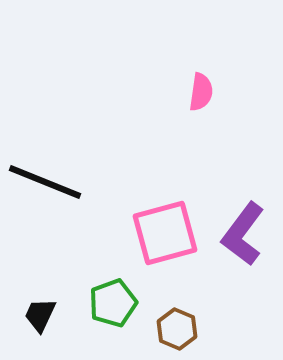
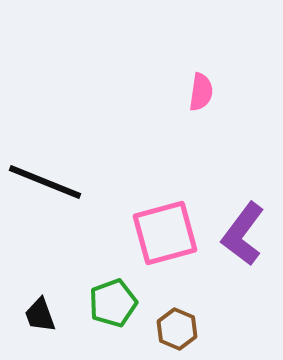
black trapezoid: rotated 45 degrees counterclockwise
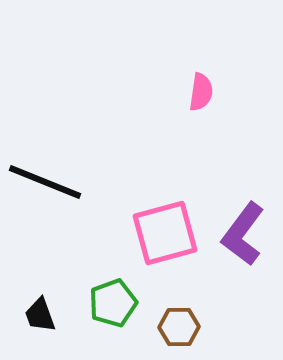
brown hexagon: moved 2 px right, 2 px up; rotated 24 degrees counterclockwise
